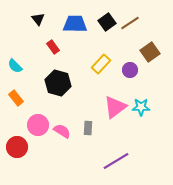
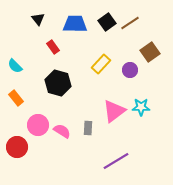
pink triangle: moved 1 px left, 4 px down
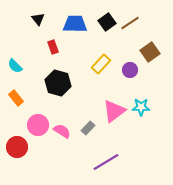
red rectangle: rotated 16 degrees clockwise
gray rectangle: rotated 40 degrees clockwise
purple line: moved 10 px left, 1 px down
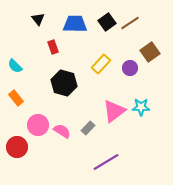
purple circle: moved 2 px up
black hexagon: moved 6 px right
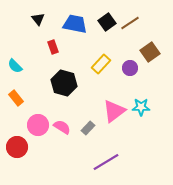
blue trapezoid: rotated 10 degrees clockwise
pink semicircle: moved 4 px up
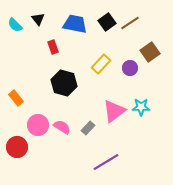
cyan semicircle: moved 41 px up
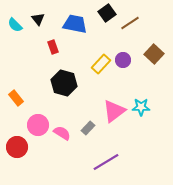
black square: moved 9 px up
brown square: moved 4 px right, 2 px down; rotated 12 degrees counterclockwise
purple circle: moved 7 px left, 8 px up
pink semicircle: moved 6 px down
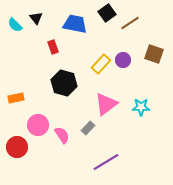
black triangle: moved 2 px left, 1 px up
brown square: rotated 24 degrees counterclockwise
orange rectangle: rotated 63 degrees counterclockwise
pink triangle: moved 8 px left, 7 px up
pink semicircle: moved 2 px down; rotated 24 degrees clockwise
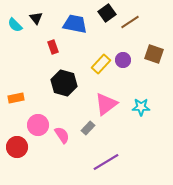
brown line: moved 1 px up
